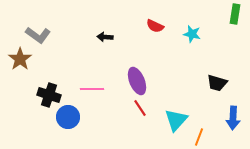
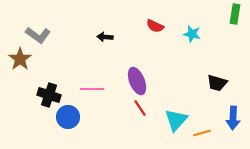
orange line: moved 3 px right, 4 px up; rotated 54 degrees clockwise
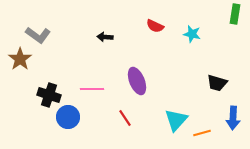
red line: moved 15 px left, 10 px down
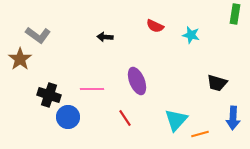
cyan star: moved 1 px left, 1 px down
orange line: moved 2 px left, 1 px down
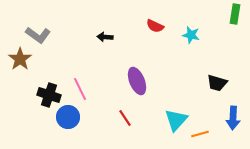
pink line: moved 12 px left; rotated 65 degrees clockwise
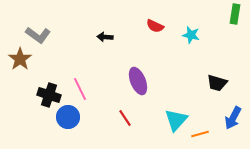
purple ellipse: moved 1 px right
blue arrow: rotated 25 degrees clockwise
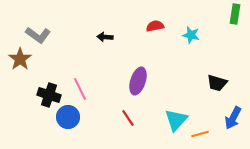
red semicircle: rotated 144 degrees clockwise
purple ellipse: rotated 40 degrees clockwise
red line: moved 3 px right
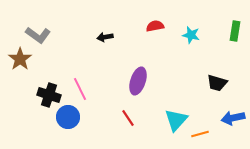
green rectangle: moved 17 px down
black arrow: rotated 14 degrees counterclockwise
blue arrow: rotated 50 degrees clockwise
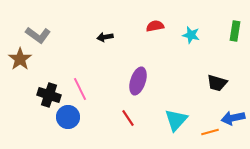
orange line: moved 10 px right, 2 px up
